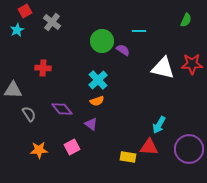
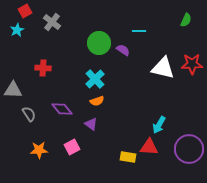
green circle: moved 3 px left, 2 px down
cyan cross: moved 3 px left, 1 px up
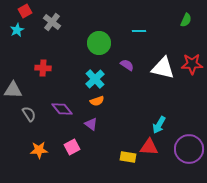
purple semicircle: moved 4 px right, 15 px down
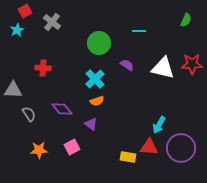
purple circle: moved 8 px left, 1 px up
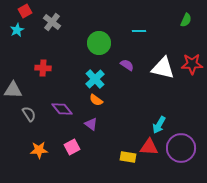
orange semicircle: moved 1 px left, 1 px up; rotated 56 degrees clockwise
